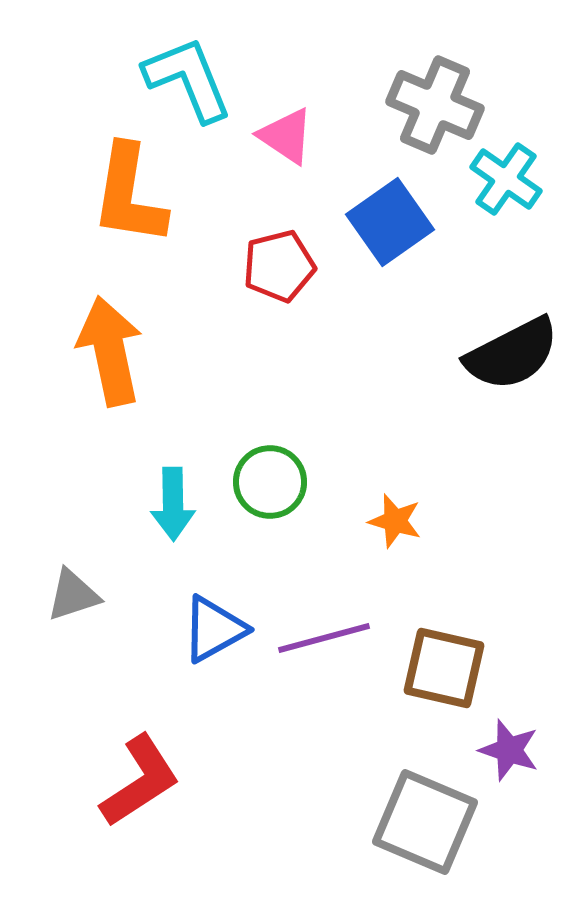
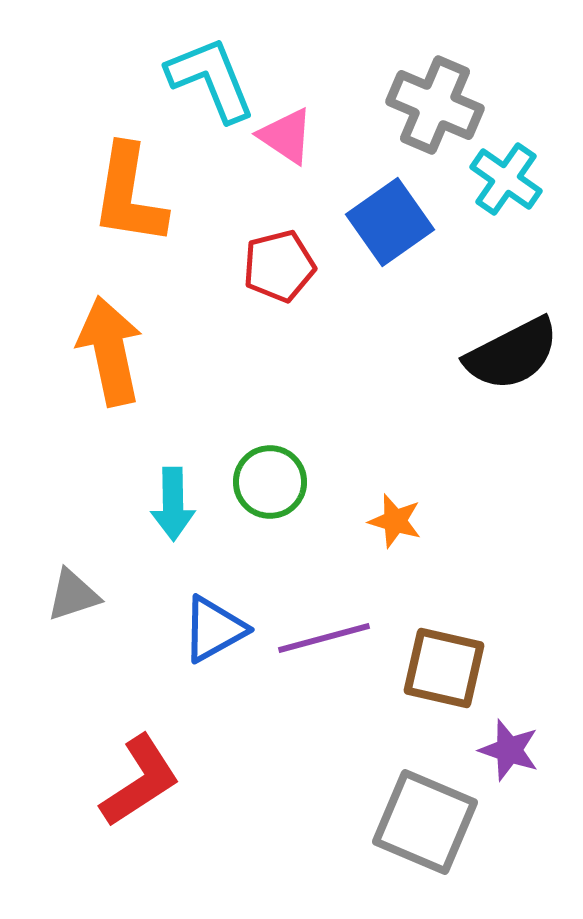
cyan L-shape: moved 23 px right
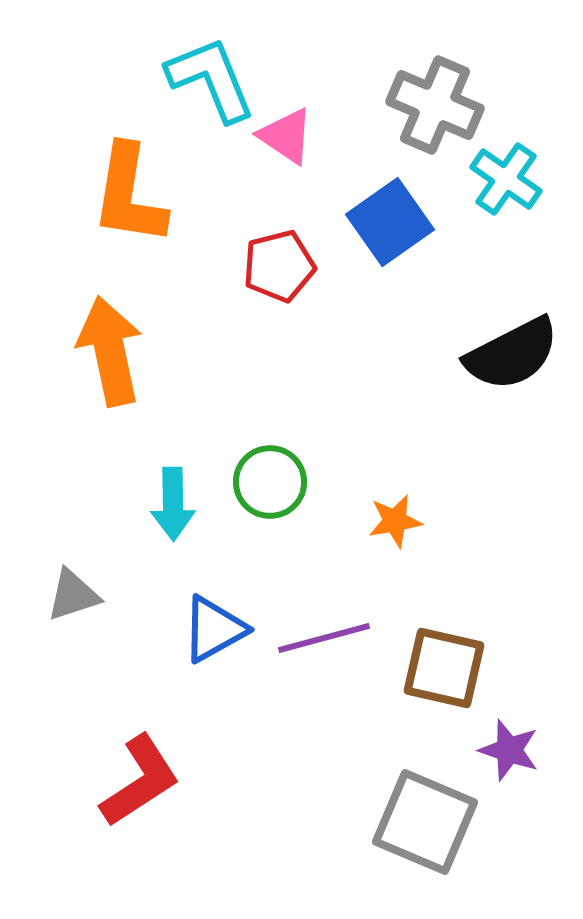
orange star: rotated 26 degrees counterclockwise
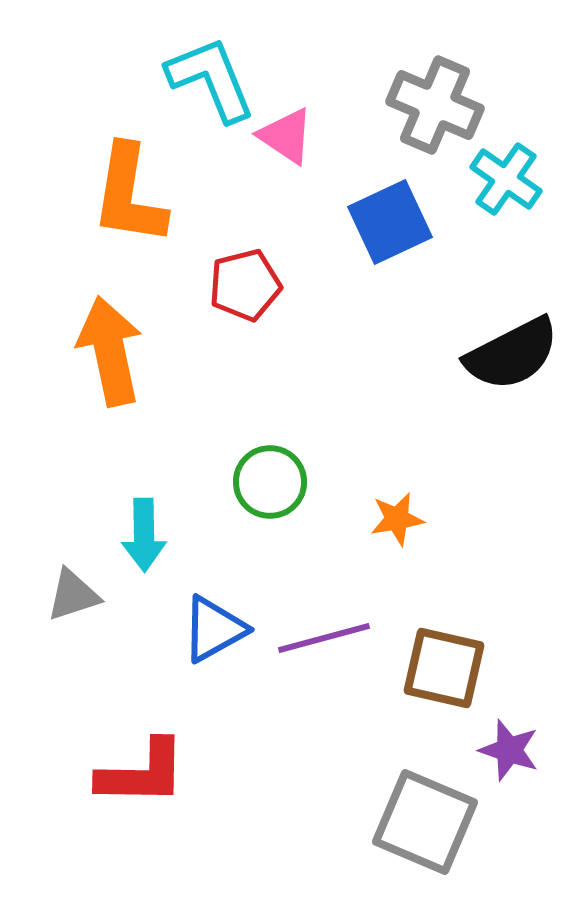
blue square: rotated 10 degrees clockwise
red pentagon: moved 34 px left, 19 px down
cyan arrow: moved 29 px left, 31 px down
orange star: moved 2 px right, 2 px up
red L-shape: moved 2 px right, 8 px up; rotated 34 degrees clockwise
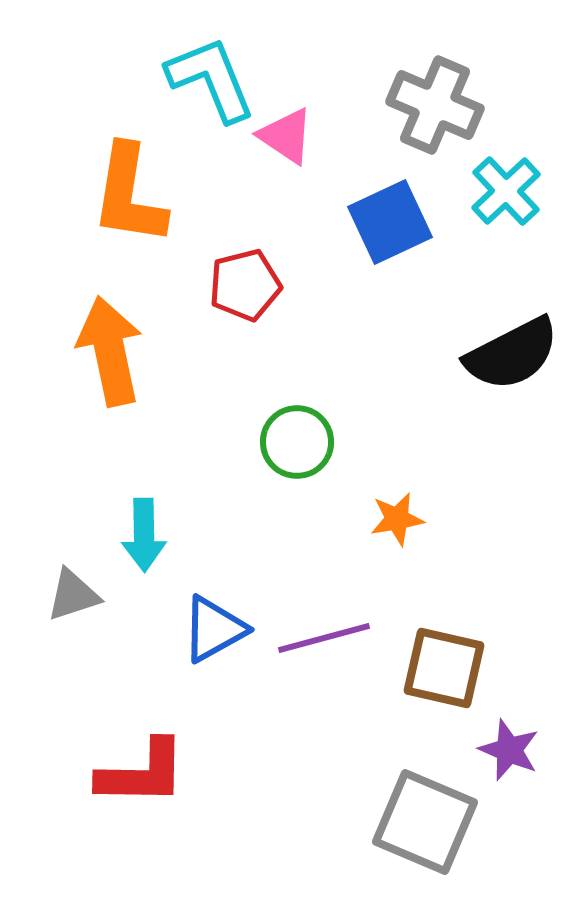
cyan cross: moved 12 px down; rotated 12 degrees clockwise
green circle: moved 27 px right, 40 px up
purple star: rotated 4 degrees clockwise
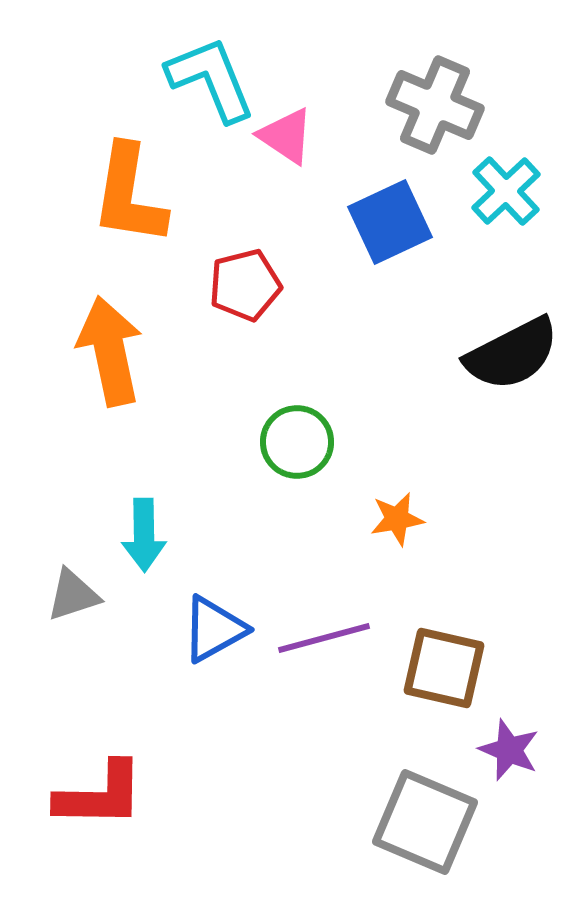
red L-shape: moved 42 px left, 22 px down
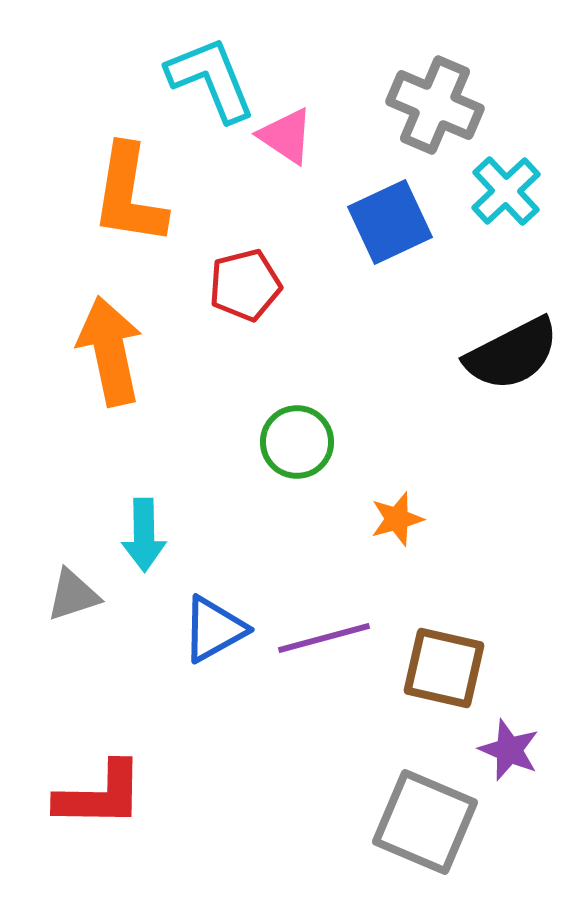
orange star: rotated 6 degrees counterclockwise
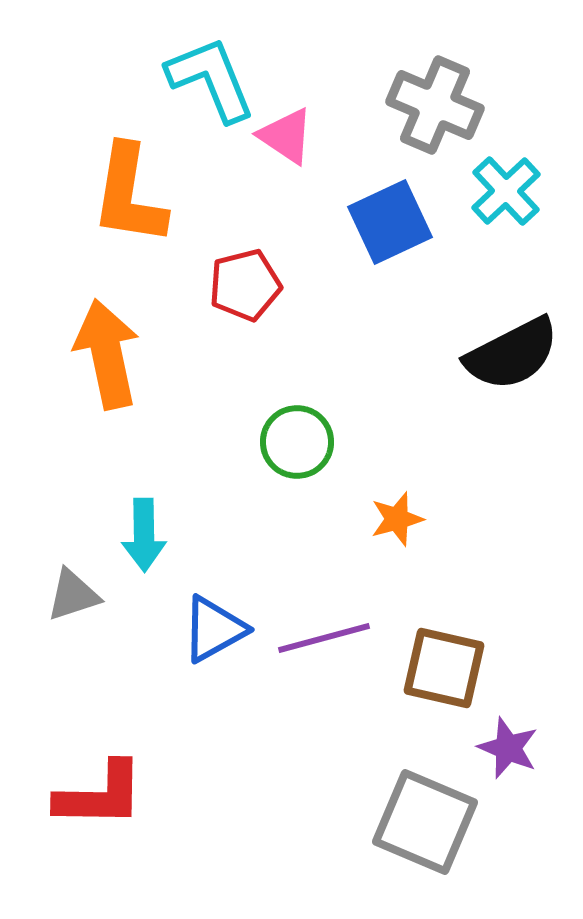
orange arrow: moved 3 px left, 3 px down
purple star: moved 1 px left, 2 px up
